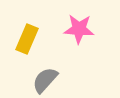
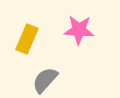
pink star: moved 1 px down
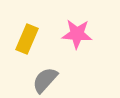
pink star: moved 2 px left, 4 px down
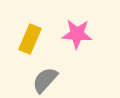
yellow rectangle: moved 3 px right
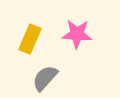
gray semicircle: moved 2 px up
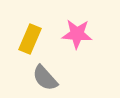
gray semicircle: rotated 84 degrees counterclockwise
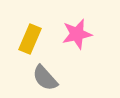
pink star: rotated 16 degrees counterclockwise
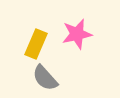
yellow rectangle: moved 6 px right, 5 px down
